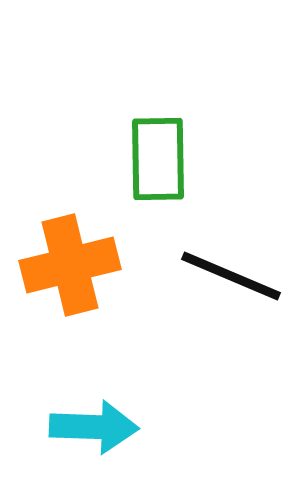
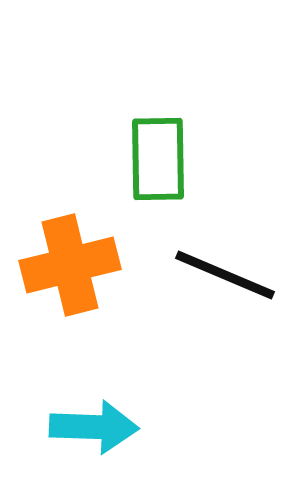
black line: moved 6 px left, 1 px up
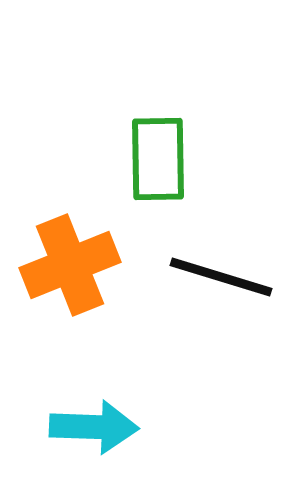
orange cross: rotated 8 degrees counterclockwise
black line: moved 4 px left, 2 px down; rotated 6 degrees counterclockwise
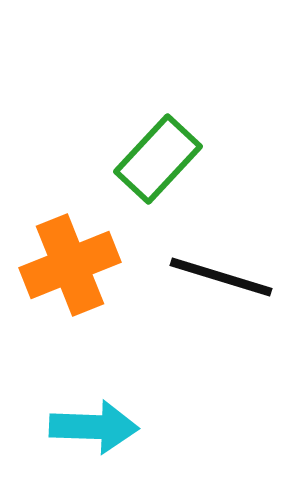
green rectangle: rotated 44 degrees clockwise
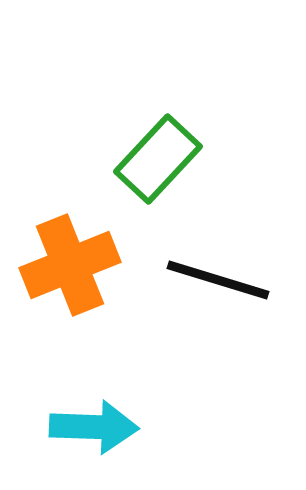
black line: moved 3 px left, 3 px down
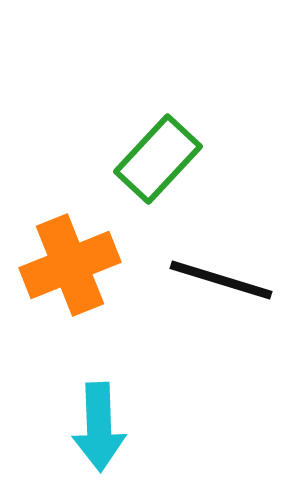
black line: moved 3 px right
cyan arrow: moved 5 px right; rotated 86 degrees clockwise
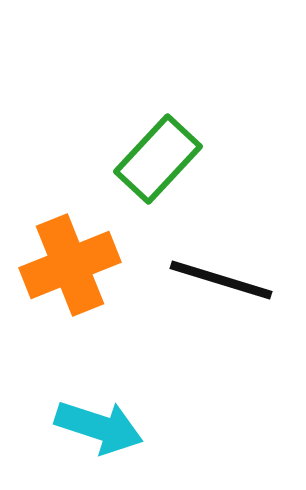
cyan arrow: rotated 70 degrees counterclockwise
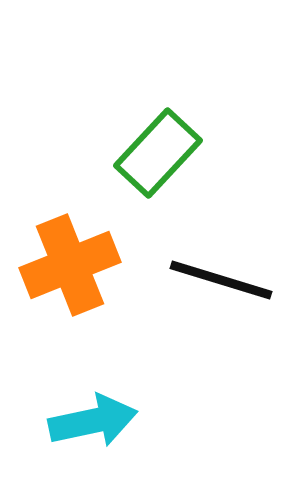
green rectangle: moved 6 px up
cyan arrow: moved 6 px left, 6 px up; rotated 30 degrees counterclockwise
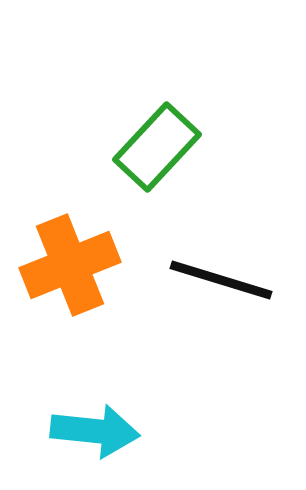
green rectangle: moved 1 px left, 6 px up
cyan arrow: moved 2 px right, 10 px down; rotated 18 degrees clockwise
